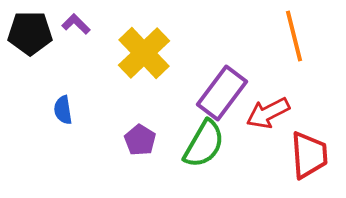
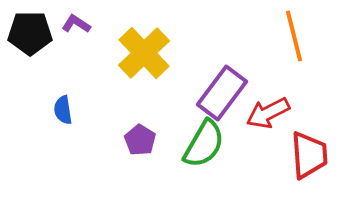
purple L-shape: rotated 12 degrees counterclockwise
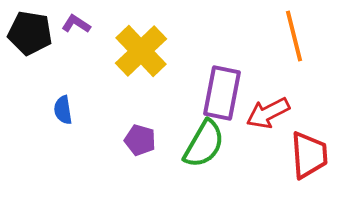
black pentagon: rotated 9 degrees clockwise
yellow cross: moved 3 px left, 2 px up
purple rectangle: rotated 26 degrees counterclockwise
purple pentagon: rotated 16 degrees counterclockwise
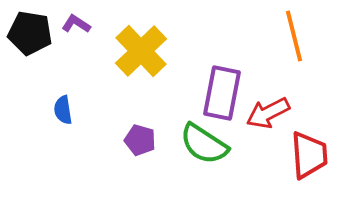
green semicircle: rotated 93 degrees clockwise
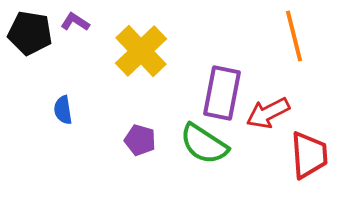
purple L-shape: moved 1 px left, 2 px up
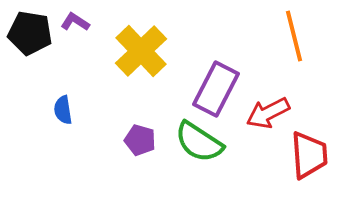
purple rectangle: moved 6 px left, 4 px up; rotated 16 degrees clockwise
green semicircle: moved 5 px left, 2 px up
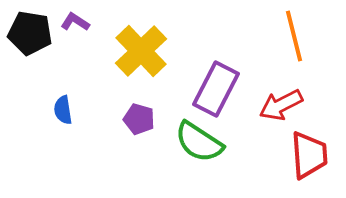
red arrow: moved 13 px right, 8 px up
purple pentagon: moved 1 px left, 21 px up
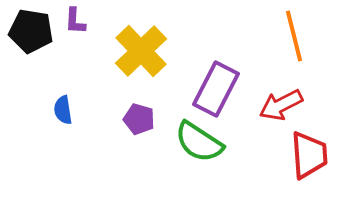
purple L-shape: moved 1 px up; rotated 120 degrees counterclockwise
black pentagon: moved 1 px right, 2 px up
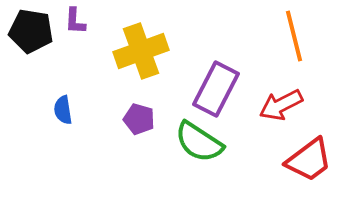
yellow cross: rotated 24 degrees clockwise
red trapezoid: moved 5 px down; rotated 57 degrees clockwise
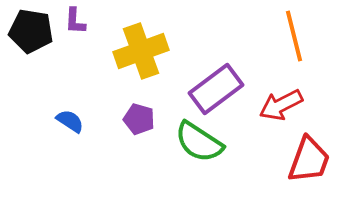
purple rectangle: rotated 26 degrees clockwise
blue semicircle: moved 7 px right, 11 px down; rotated 132 degrees clockwise
red trapezoid: rotated 33 degrees counterclockwise
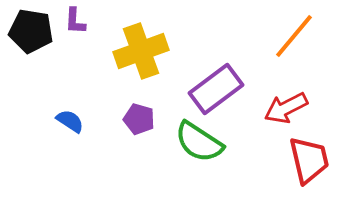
orange line: rotated 54 degrees clockwise
red arrow: moved 5 px right, 3 px down
red trapezoid: rotated 33 degrees counterclockwise
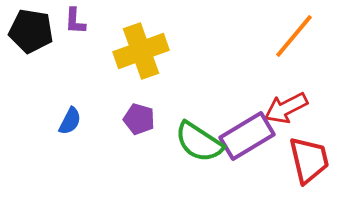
purple rectangle: moved 31 px right, 47 px down; rotated 6 degrees clockwise
blue semicircle: rotated 84 degrees clockwise
